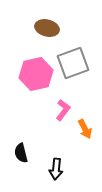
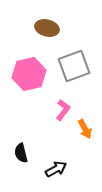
gray square: moved 1 px right, 3 px down
pink hexagon: moved 7 px left
black arrow: rotated 125 degrees counterclockwise
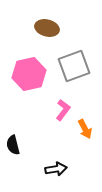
black semicircle: moved 8 px left, 8 px up
black arrow: rotated 20 degrees clockwise
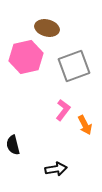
pink hexagon: moved 3 px left, 17 px up
orange arrow: moved 4 px up
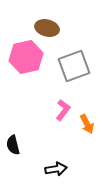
orange arrow: moved 2 px right, 1 px up
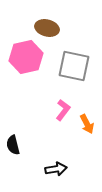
gray square: rotated 32 degrees clockwise
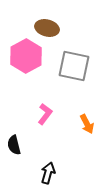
pink hexagon: moved 1 px up; rotated 16 degrees counterclockwise
pink L-shape: moved 18 px left, 4 px down
black semicircle: moved 1 px right
black arrow: moved 8 px left, 4 px down; rotated 65 degrees counterclockwise
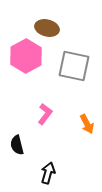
black semicircle: moved 3 px right
